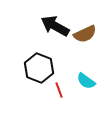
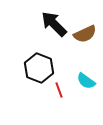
black arrow: moved 1 px left, 2 px up; rotated 16 degrees clockwise
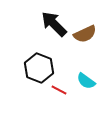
red line: rotated 42 degrees counterclockwise
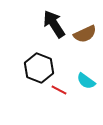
black arrow: rotated 12 degrees clockwise
